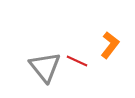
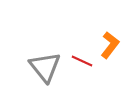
red line: moved 5 px right
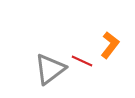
gray triangle: moved 5 px right, 2 px down; rotated 32 degrees clockwise
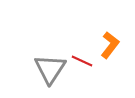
gray triangle: rotated 20 degrees counterclockwise
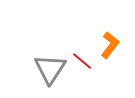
red line: rotated 15 degrees clockwise
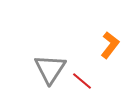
red line: moved 20 px down
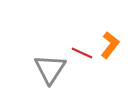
red line: moved 28 px up; rotated 15 degrees counterclockwise
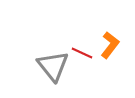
gray triangle: moved 3 px right, 3 px up; rotated 12 degrees counterclockwise
